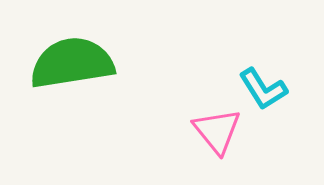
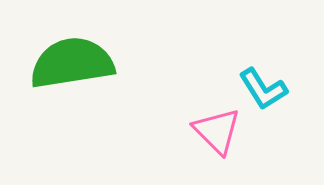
pink triangle: rotated 6 degrees counterclockwise
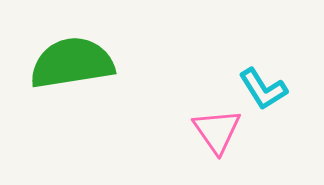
pink triangle: rotated 10 degrees clockwise
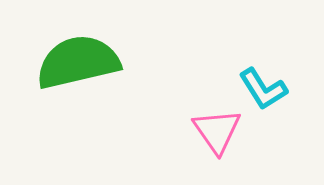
green semicircle: moved 6 px right, 1 px up; rotated 4 degrees counterclockwise
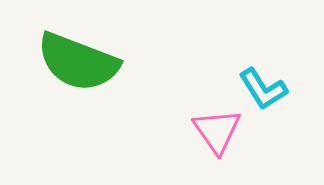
green semicircle: rotated 146 degrees counterclockwise
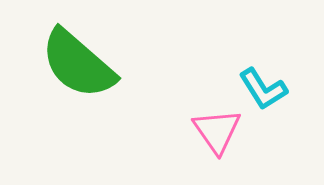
green semicircle: moved 2 px down; rotated 20 degrees clockwise
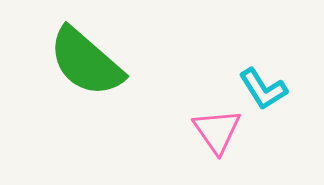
green semicircle: moved 8 px right, 2 px up
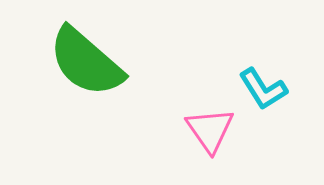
pink triangle: moved 7 px left, 1 px up
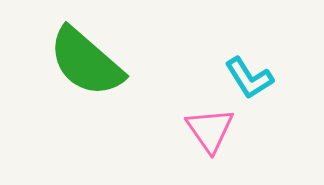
cyan L-shape: moved 14 px left, 11 px up
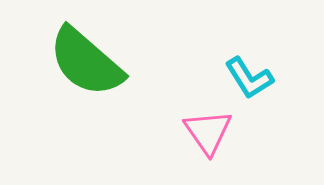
pink triangle: moved 2 px left, 2 px down
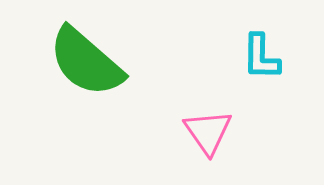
cyan L-shape: moved 12 px right, 21 px up; rotated 33 degrees clockwise
